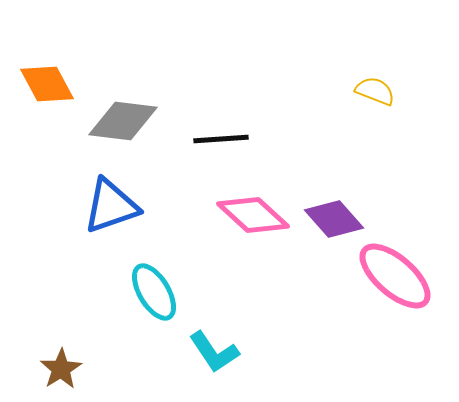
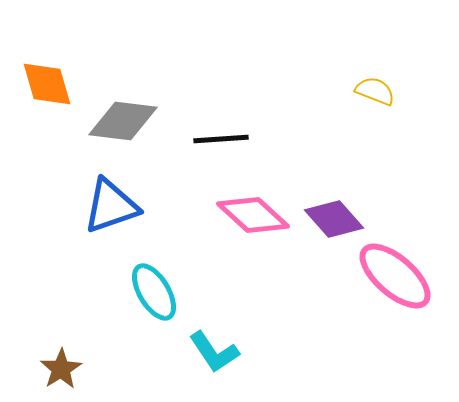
orange diamond: rotated 12 degrees clockwise
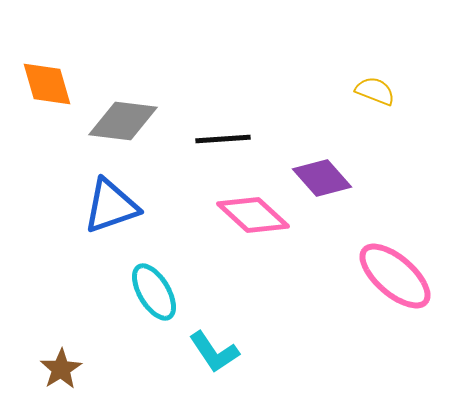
black line: moved 2 px right
purple diamond: moved 12 px left, 41 px up
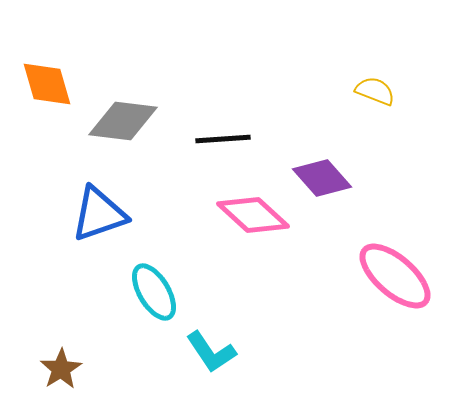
blue triangle: moved 12 px left, 8 px down
cyan L-shape: moved 3 px left
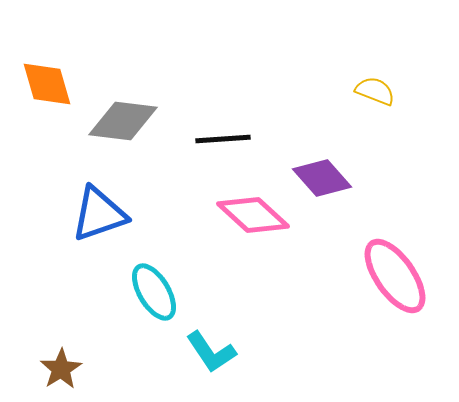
pink ellipse: rotated 14 degrees clockwise
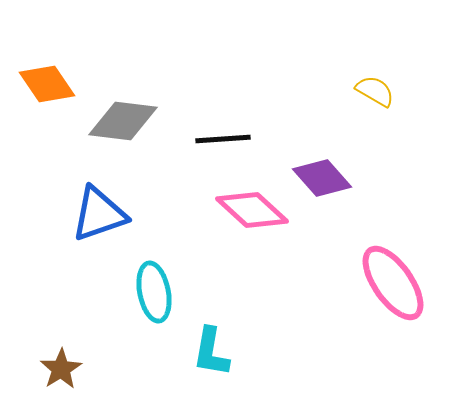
orange diamond: rotated 18 degrees counterclockwise
yellow semicircle: rotated 9 degrees clockwise
pink diamond: moved 1 px left, 5 px up
pink ellipse: moved 2 px left, 7 px down
cyan ellipse: rotated 20 degrees clockwise
cyan L-shape: rotated 44 degrees clockwise
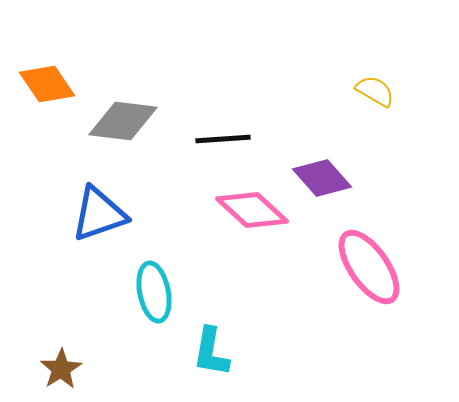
pink ellipse: moved 24 px left, 16 px up
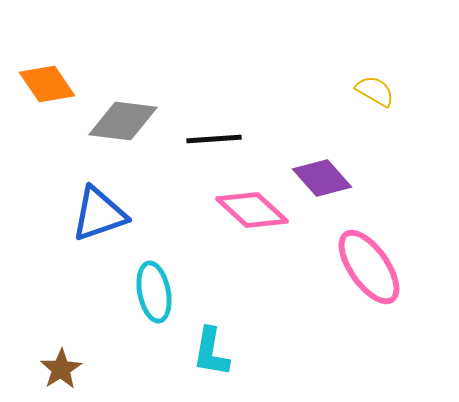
black line: moved 9 px left
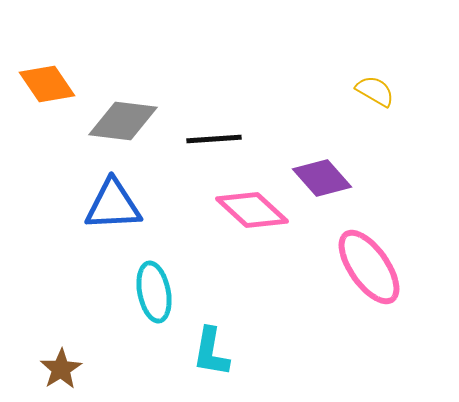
blue triangle: moved 14 px right, 9 px up; rotated 16 degrees clockwise
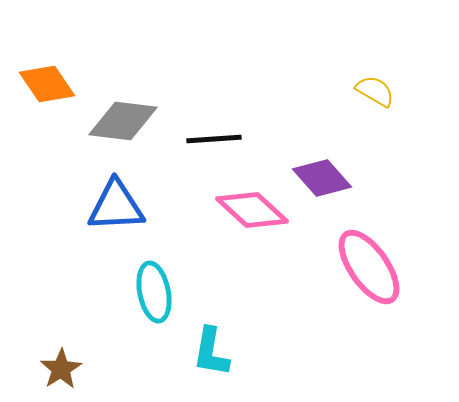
blue triangle: moved 3 px right, 1 px down
